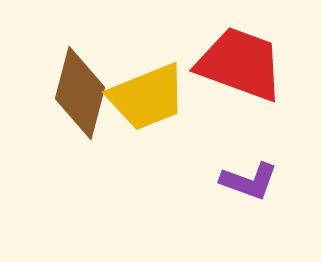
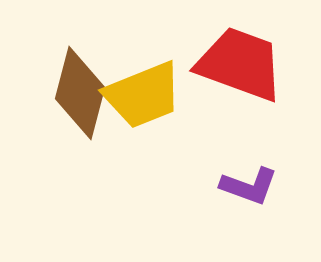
yellow trapezoid: moved 4 px left, 2 px up
purple L-shape: moved 5 px down
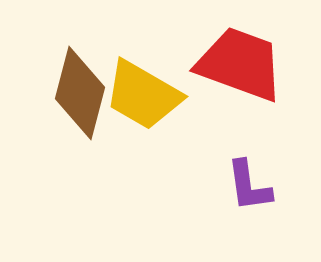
yellow trapezoid: rotated 52 degrees clockwise
purple L-shape: rotated 62 degrees clockwise
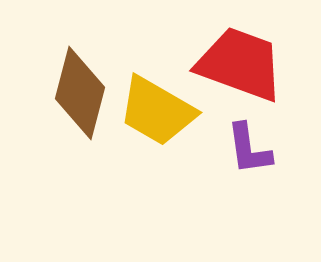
yellow trapezoid: moved 14 px right, 16 px down
purple L-shape: moved 37 px up
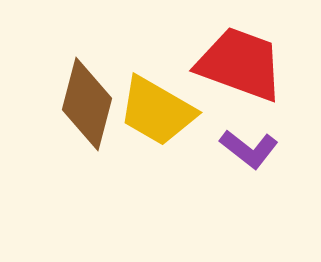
brown diamond: moved 7 px right, 11 px down
purple L-shape: rotated 44 degrees counterclockwise
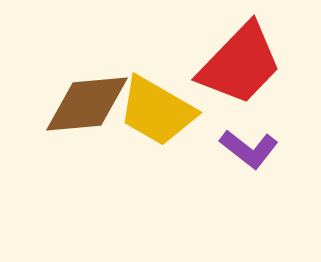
red trapezoid: rotated 114 degrees clockwise
brown diamond: rotated 70 degrees clockwise
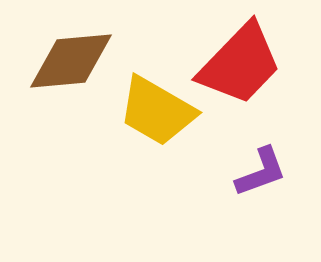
brown diamond: moved 16 px left, 43 px up
purple L-shape: moved 12 px right, 23 px down; rotated 58 degrees counterclockwise
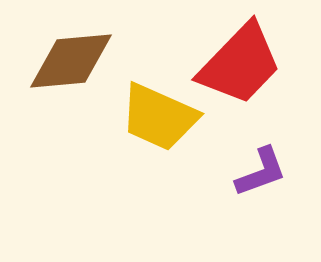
yellow trapezoid: moved 2 px right, 6 px down; rotated 6 degrees counterclockwise
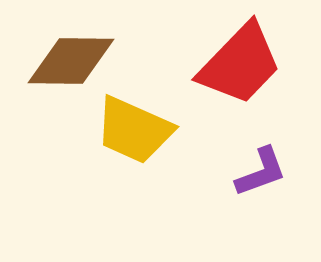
brown diamond: rotated 6 degrees clockwise
yellow trapezoid: moved 25 px left, 13 px down
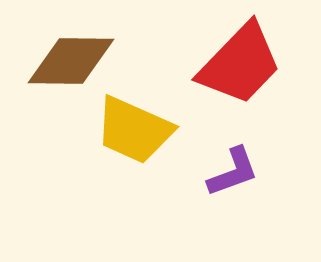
purple L-shape: moved 28 px left
